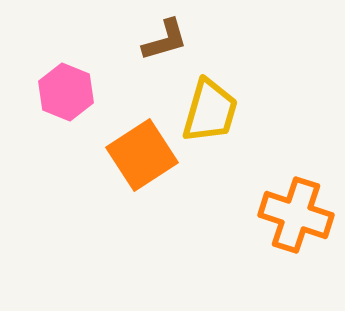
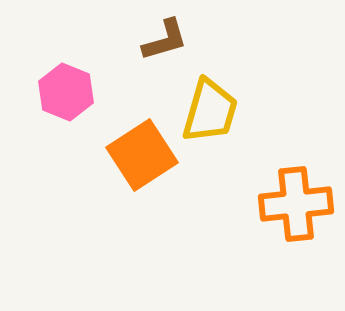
orange cross: moved 11 px up; rotated 24 degrees counterclockwise
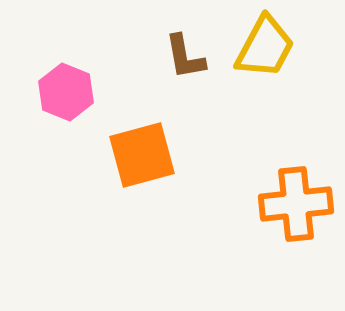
brown L-shape: moved 20 px right, 17 px down; rotated 96 degrees clockwise
yellow trapezoid: moved 55 px right, 64 px up; rotated 12 degrees clockwise
orange square: rotated 18 degrees clockwise
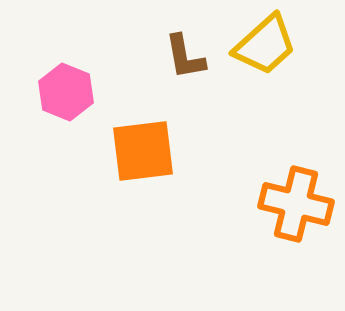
yellow trapezoid: moved 2 px up; rotated 20 degrees clockwise
orange square: moved 1 px right, 4 px up; rotated 8 degrees clockwise
orange cross: rotated 20 degrees clockwise
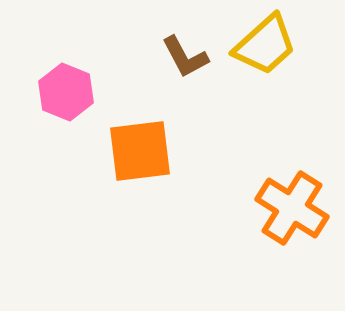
brown L-shape: rotated 18 degrees counterclockwise
orange square: moved 3 px left
orange cross: moved 4 px left, 4 px down; rotated 18 degrees clockwise
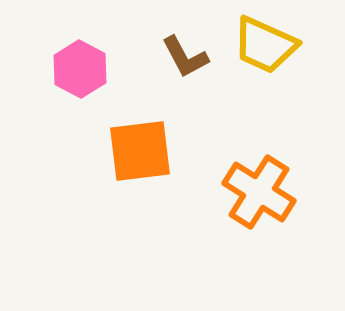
yellow trapezoid: rotated 66 degrees clockwise
pink hexagon: moved 14 px right, 23 px up; rotated 6 degrees clockwise
orange cross: moved 33 px left, 16 px up
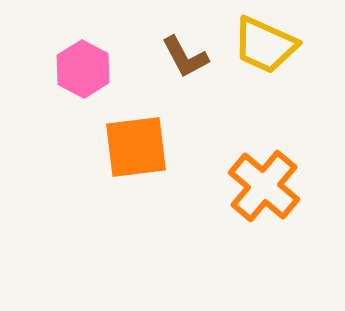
pink hexagon: moved 3 px right
orange square: moved 4 px left, 4 px up
orange cross: moved 5 px right, 6 px up; rotated 8 degrees clockwise
